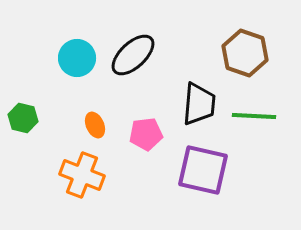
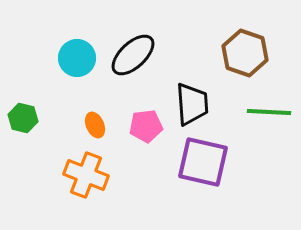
black trapezoid: moved 7 px left; rotated 9 degrees counterclockwise
green line: moved 15 px right, 4 px up
pink pentagon: moved 8 px up
purple square: moved 8 px up
orange cross: moved 4 px right
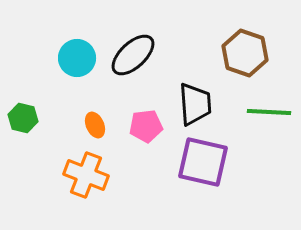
black trapezoid: moved 3 px right
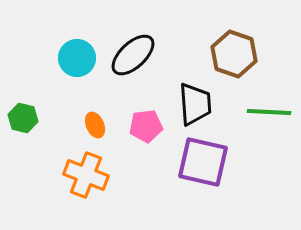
brown hexagon: moved 11 px left, 1 px down
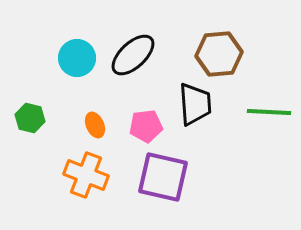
brown hexagon: moved 15 px left; rotated 24 degrees counterclockwise
green hexagon: moved 7 px right
purple square: moved 40 px left, 15 px down
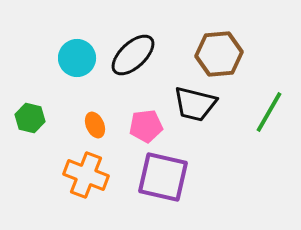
black trapezoid: rotated 108 degrees clockwise
green line: rotated 63 degrees counterclockwise
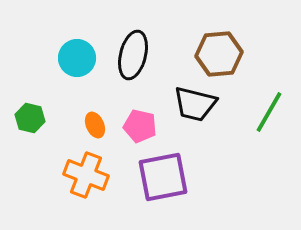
black ellipse: rotated 33 degrees counterclockwise
pink pentagon: moved 6 px left; rotated 20 degrees clockwise
purple square: rotated 24 degrees counterclockwise
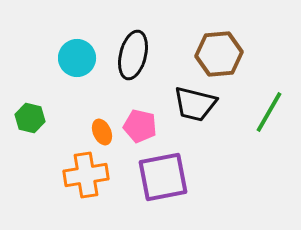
orange ellipse: moved 7 px right, 7 px down
orange cross: rotated 30 degrees counterclockwise
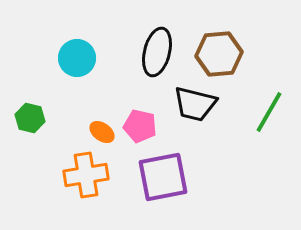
black ellipse: moved 24 px right, 3 px up
orange ellipse: rotated 30 degrees counterclockwise
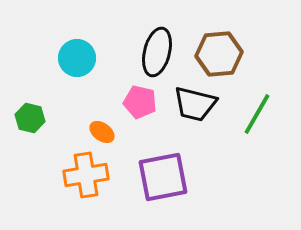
green line: moved 12 px left, 2 px down
pink pentagon: moved 24 px up
